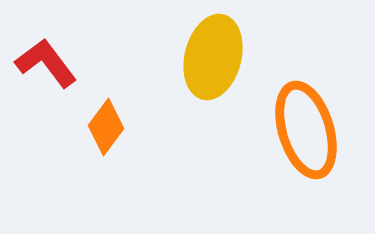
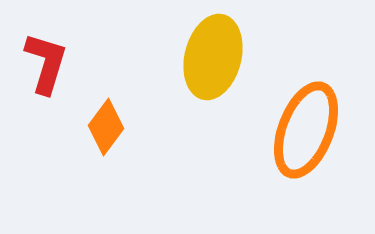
red L-shape: rotated 54 degrees clockwise
orange ellipse: rotated 38 degrees clockwise
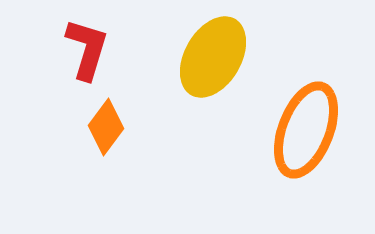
yellow ellipse: rotated 16 degrees clockwise
red L-shape: moved 41 px right, 14 px up
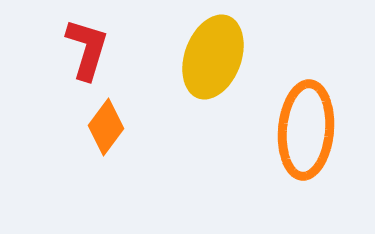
yellow ellipse: rotated 10 degrees counterclockwise
orange ellipse: rotated 16 degrees counterclockwise
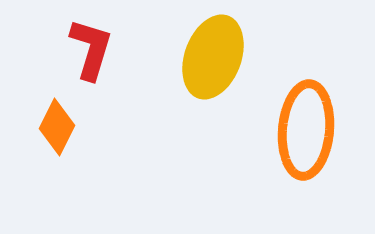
red L-shape: moved 4 px right
orange diamond: moved 49 px left; rotated 10 degrees counterclockwise
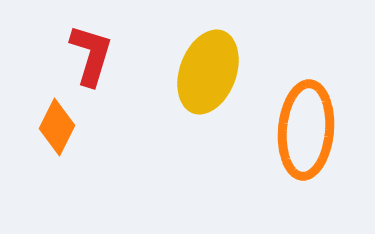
red L-shape: moved 6 px down
yellow ellipse: moved 5 px left, 15 px down
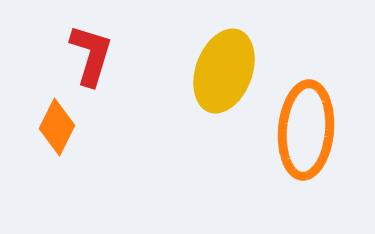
yellow ellipse: moved 16 px right, 1 px up
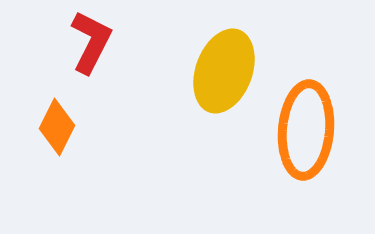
red L-shape: moved 13 px up; rotated 10 degrees clockwise
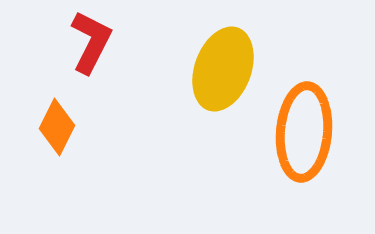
yellow ellipse: moved 1 px left, 2 px up
orange ellipse: moved 2 px left, 2 px down
